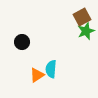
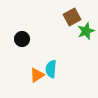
brown square: moved 10 px left
black circle: moved 3 px up
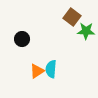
brown square: rotated 24 degrees counterclockwise
green star: rotated 24 degrees clockwise
orange triangle: moved 4 px up
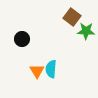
orange triangle: rotated 28 degrees counterclockwise
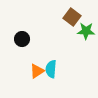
orange triangle: rotated 28 degrees clockwise
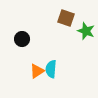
brown square: moved 6 px left, 1 px down; rotated 18 degrees counterclockwise
green star: rotated 18 degrees clockwise
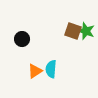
brown square: moved 7 px right, 13 px down
orange triangle: moved 2 px left
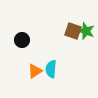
black circle: moved 1 px down
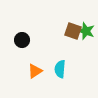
cyan semicircle: moved 9 px right
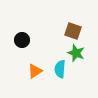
green star: moved 10 px left, 22 px down
